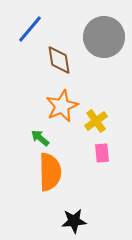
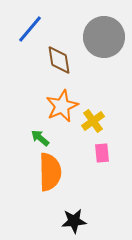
yellow cross: moved 3 px left
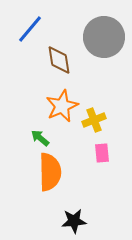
yellow cross: moved 1 px right, 1 px up; rotated 15 degrees clockwise
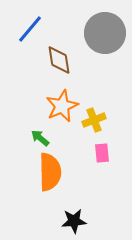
gray circle: moved 1 px right, 4 px up
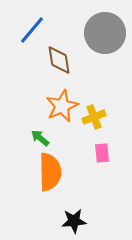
blue line: moved 2 px right, 1 px down
yellow cross: moved 3 px up
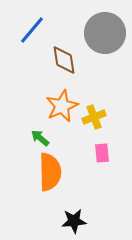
brown diamond: moved 5 px right
